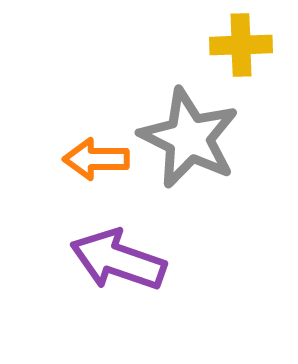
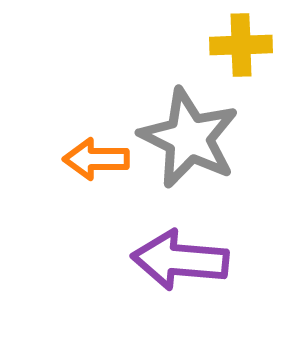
purple arrow: moved 62 px right; rotated 14 degrees counterclockwise
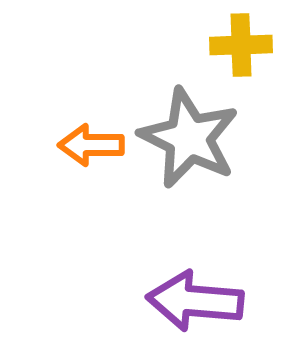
orange arrow: moved 5 px left, 14 px up
purple arrow: moved 15 px right, 41 px down
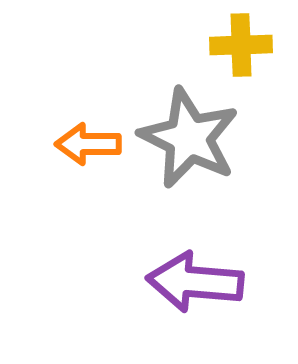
orange arrow: moved 3 px left, 1 px up
purple arrow: moved 19 px up
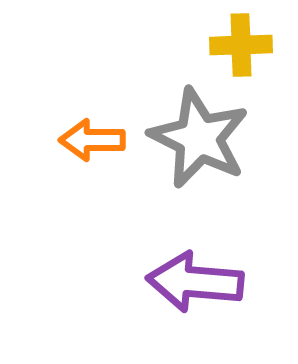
gray star: moved 10 px right
orange arrow: moved 4 px right, 4 px up
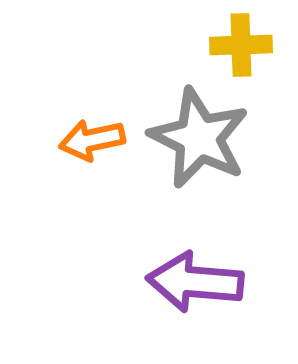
orange arrow: rotated 12 degrees counterclockwise
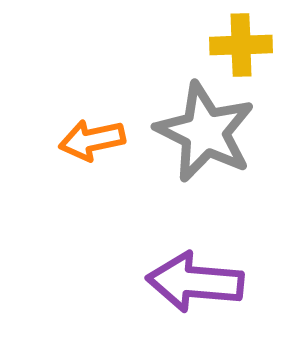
gray star: moved 6 px right, 6 px up
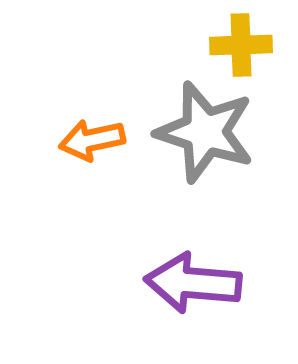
gray star: rotated 8 degrees counterclockwise
purple arrow: moved 2 px left, 1 px down
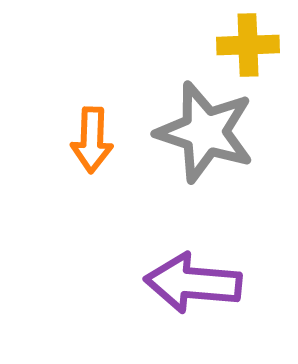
yellow cross: moved 7 px right
orange arrow: rotated 76 degrees counterclockwise
